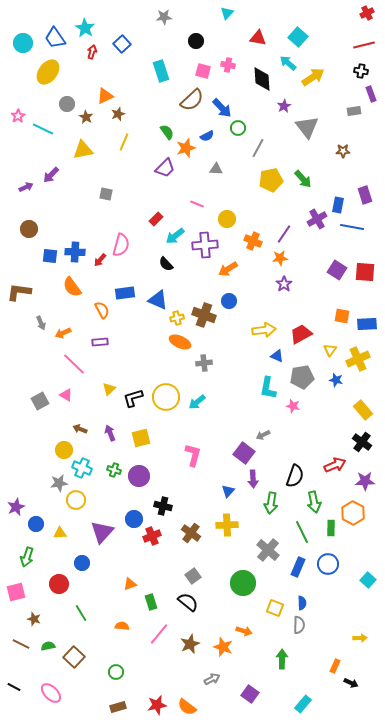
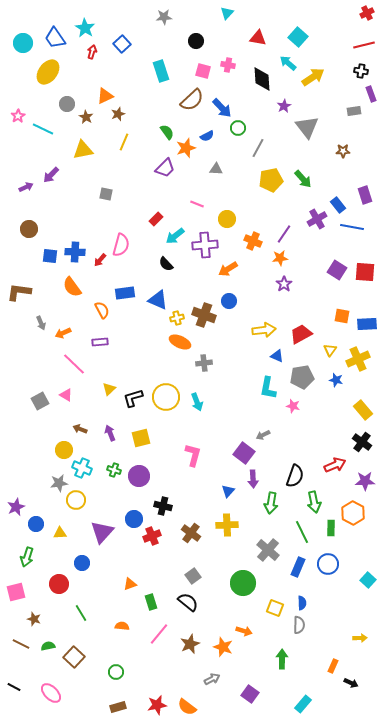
blue rectangle at (338, 205): rotated 49 degrees counterclockwise
cyan arrow at (197, 402): rotated 72 degrees counterclockwise
orange rectangle at (335, 666): moved 2 px left
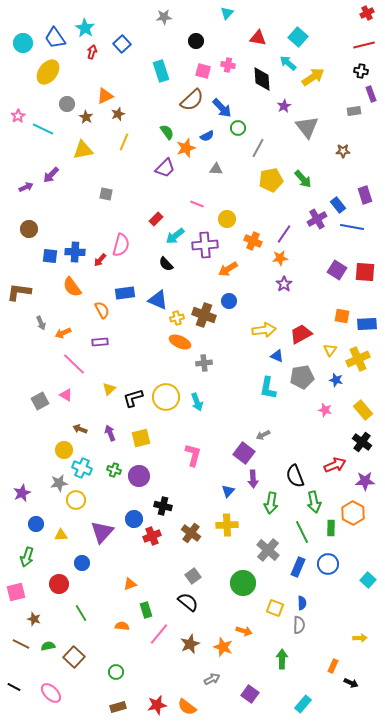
pink star at (293, 406): moved 32 px right, 4 px down
black semicircle at (295, 476): rotated 140 degrees clockwise
purple star at (16, 507): moved 6 px right, 14 px up
yellow triangle at (60, 533): moved 1 px right, 2 px down
green rectangle at (151, 602): moved 5 px left, 8 px down
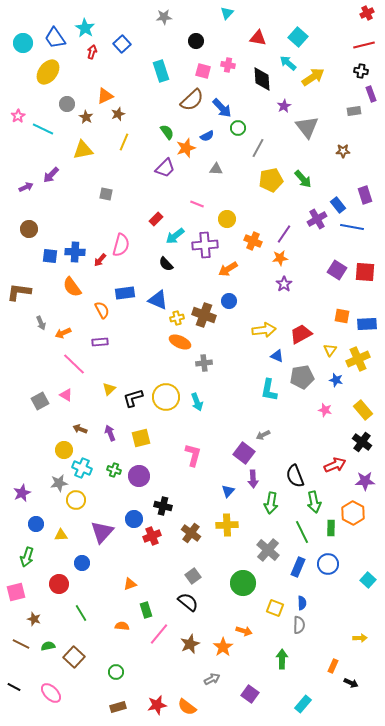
cyan L-shape at (268, 388): moved 1 px right, 2 px down
orange star at (223, 647): rotated 18 degrees clockwise
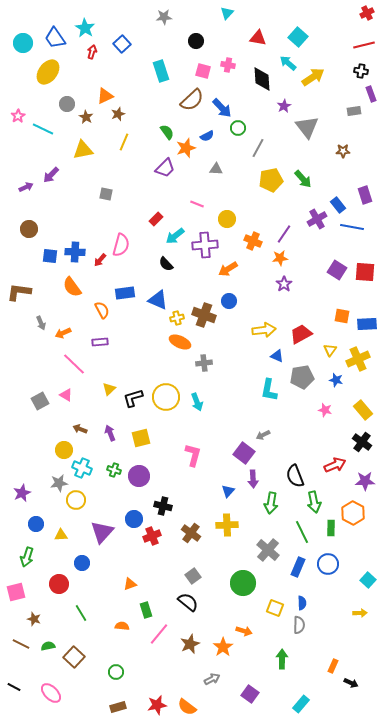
yellow arrow at (360, 638): moved 25 px up
cyan rectangle at (303, 704): moved 2 px left
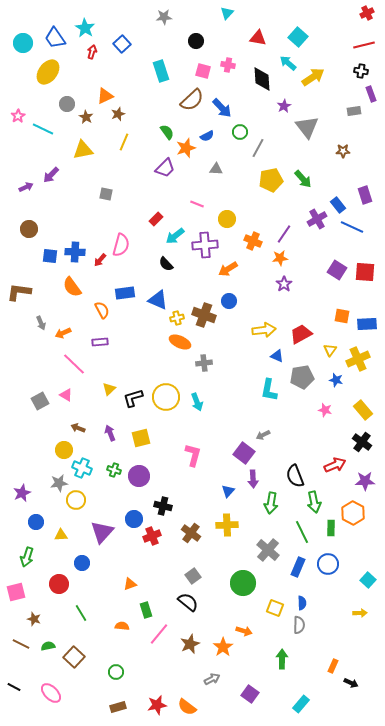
green circle at (238, 128): moved 2 px right, 4 px down
blue line at (352, 227): rotated 15 degrees clockwise
brown arrow at (80, 429): moved 2 px left, 1 px up
blue circle at (36, 524): moved 2 px up
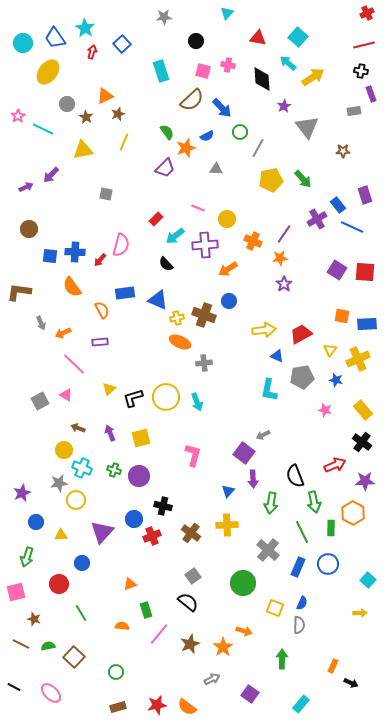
pink line at (197, 204): moved 1 px right, 4 px down
blue semicircle at (302, 603): rotated 24 degrees clockwise
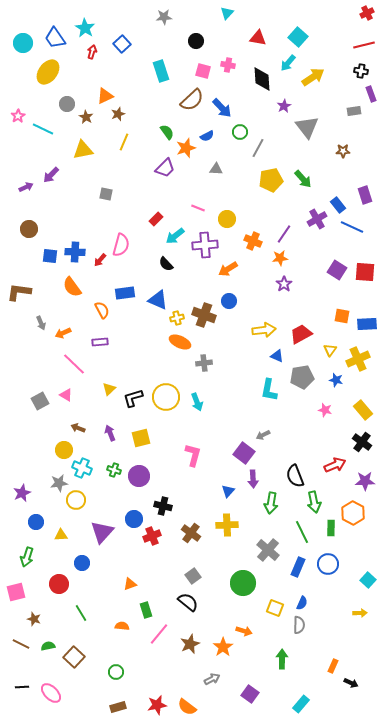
cyan arrow at (288, 63): rotated 90 degrees counterclockwise
black line at (14, 687): moved 8 px right; rotated 32 degrees counterclockwise
